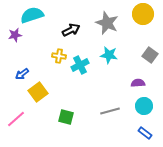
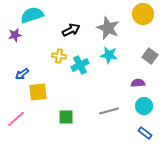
gray star: moved 1 px right, 5 px down
gray square: moved 1 px down
yellow square: rotated 30 degrees clockwise
gray line: moved 1 px left
green square: rotated 14 degrees counterclockwise
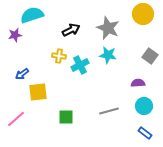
cyan star: moved 1 px left
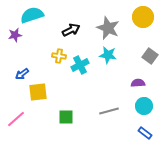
yellow circle: moved 3 px down
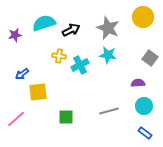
cyan semicircle: moved 12 px right, 8 px down
gray square: moved 2 px down
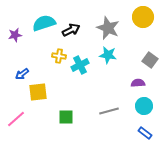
gray square: moved 2 px down
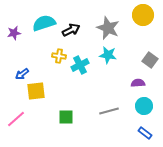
yellow circle: moved 2 px up
purple star: moved 1 px left, 2 px up
yellow square: moved 2 px left, 1 px up
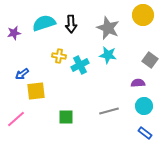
black arrow: moved 6 px up; rotated 114 degrees clockwise
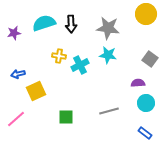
yellow circle: moved 3 px right, 1 px up
gray star: rotated 15 degrees counterclockwise
gray square: moved 1 px up
blue arrow: moved 4 px left; rotated 24 degrees clockwise
yellow square: rotated 18 degrees counterclockwise
cyan circle: moved 2 px right, 3 px up
